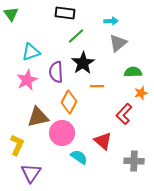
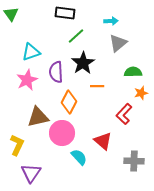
cyan semicircle: rotated 12 degrees clockwise
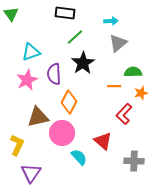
green line: moved 1 px left, 1 px down
purple semicircle: moved 2 px left, 2 px down
orange line: moved 17 px right
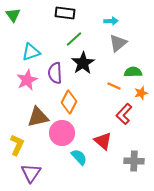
green triangle: moved 2 px right, 1 px down
green line: moved 1 px left, 2 px down
purple semicircle: moved 1 px right, 1 px up
orange line: rotated 24 degrees clockwise
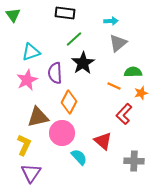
yellow L-shape: moved 7 px right
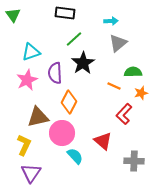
cyan semicircle: moved 4 px left, 1 px up
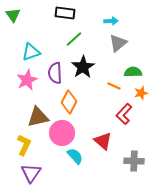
black star: moved 4 px down
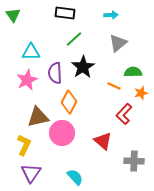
cyan arrow: moved 6 px up
cyan triangle: rotated 18 degrees clockwise
cyan semicircle: moved 21 px down
